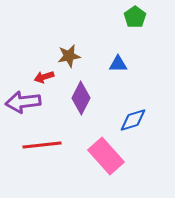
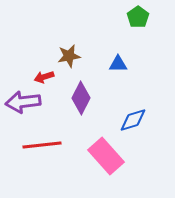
green pentagon: moved 3 px right
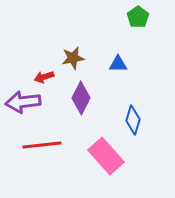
brown star: moved 4 px right, 2 px down
blue diamond: rotated 56 degrees counterclockwise
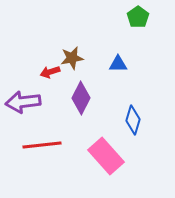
brown star: moved 1 px left
red arrow: moved 6 px right, 5 px up
